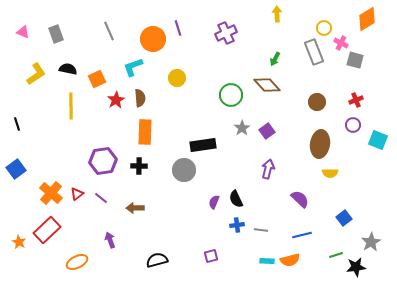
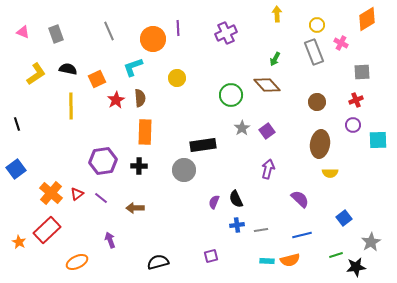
purple line at (178, 28): rotated 14 degrees clockwise
yellow circle at (324, 28): moved 7 px left, 3 px up
gray square at (355, 60): moved 7 px right, 12 px down; rotated 18 degrees counterclockwise
cyan square at (378, 140): rotated 24 degrees counterclockwise
gray line at (261, 230): rotated 16 degrees counterclockwise
black semicircle at (157, 260): moved 1 px right, 2 px down
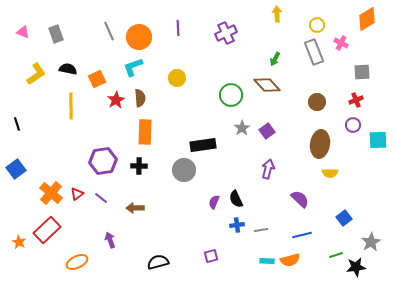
orange circle at (153, 39): moved 14 px left, 2 px up
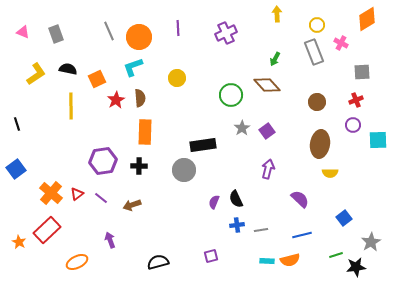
brown arrow at (135, 208): moved 3 px left, 3 px up; rotated 18 degrees counterclockwise
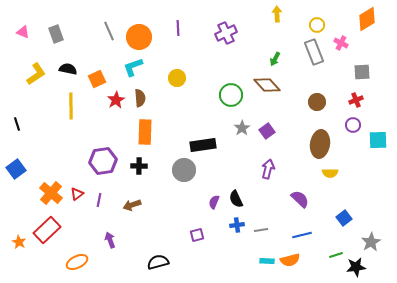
purple line at (101, 198): moved 2 px left, 2 px down; rotated 64 degrees clockwise
purple square at (211, 256): moved 14 px left, 21 px up
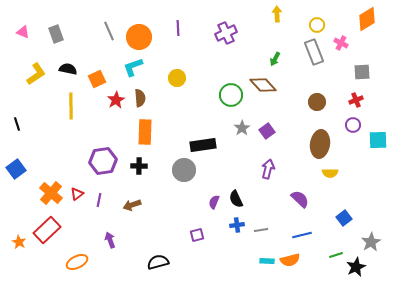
brown diamond at (267, 85): moved 4 px left
black star at (356, 267): rotated 18 degrees counterclockwise
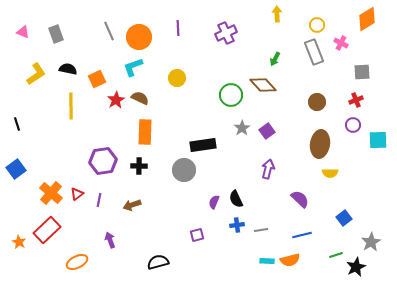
brown semicircle at (140, 98): rotated 60 degrees counterclockwise
